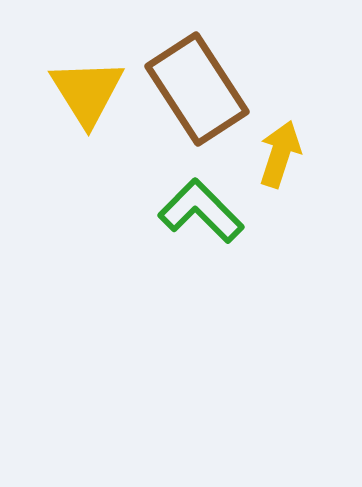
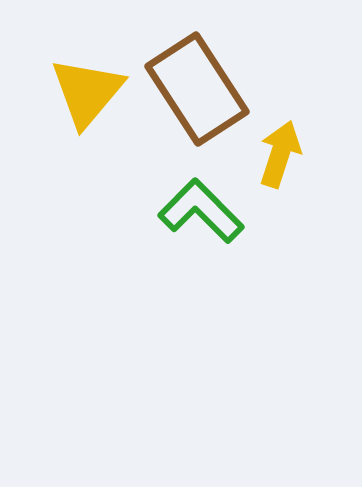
yellow triangle: rotated 12 degrees clockwise
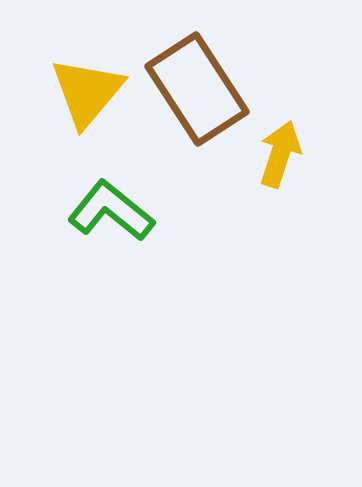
green L-shape: moved 90 px left; rotated 6 degrees counterclockwise
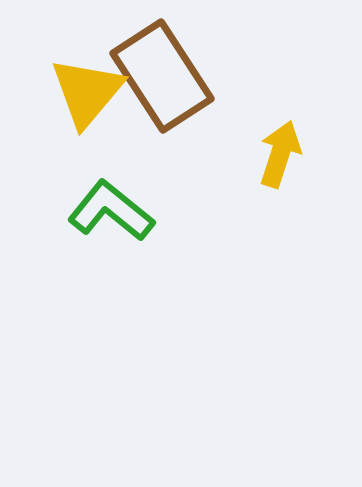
brown rectangle: moved 35 px left, 13 px up
